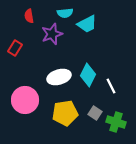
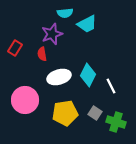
red semicircle: moved 13 px right, 38 px down
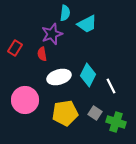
cyan semicircle: rotated 77 degrees counterclockwise
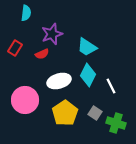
cyan semicircle: moved 39 px left
cyan trapezoid: moved 23 px down; rotated 60 degrees clockwise
red semicircle: rotated 104 degrees counterclockwise
white ellipse: moved 4 px down
yellow pentagon: rotated 25 degrees counterclockwise
green cross: moved 1 px down
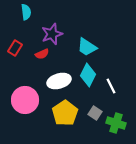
cyan semicircle: moved 1 px up; rotated 14 degrees counterclockwise
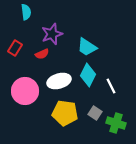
pink circle: moved 9 px up
yellow pentagon: rotated 30 degrees counterclockwise
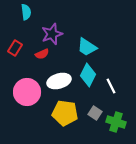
pink circle: moved 2 px right, 1 px down
green cross: moved 1 px up
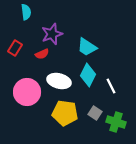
white ellipse: rotated 30 degrees clockwise
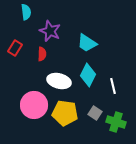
purple star: moved 2 px left, 3 px up; rotated 30 degrees counterclockwise
cyan trapezoid: moved 4 px up
red semicircle: rotated 64 degrees counterclockwise
white line: moved 2 px right; rotated 14 degrees clockwise
pink circle: moved 7 px right, 13 px down
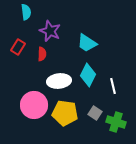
red rectangle: moved 3 px right, 1 px up
white ellipse: rotated 20 degrees counterclockwise
